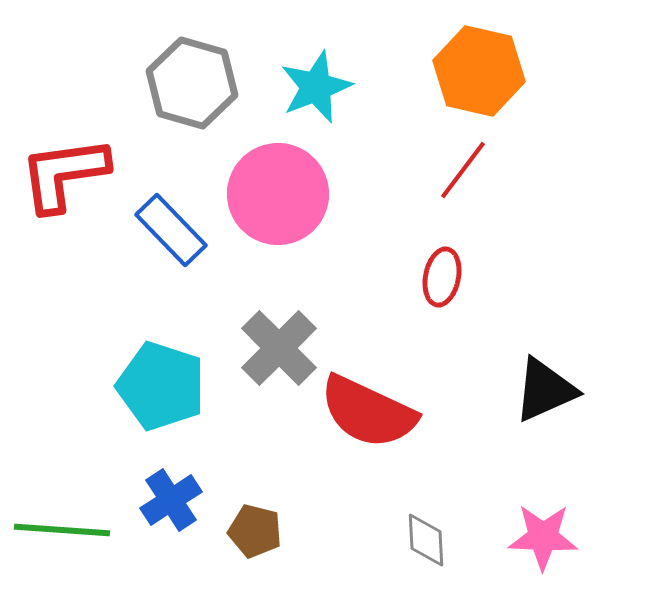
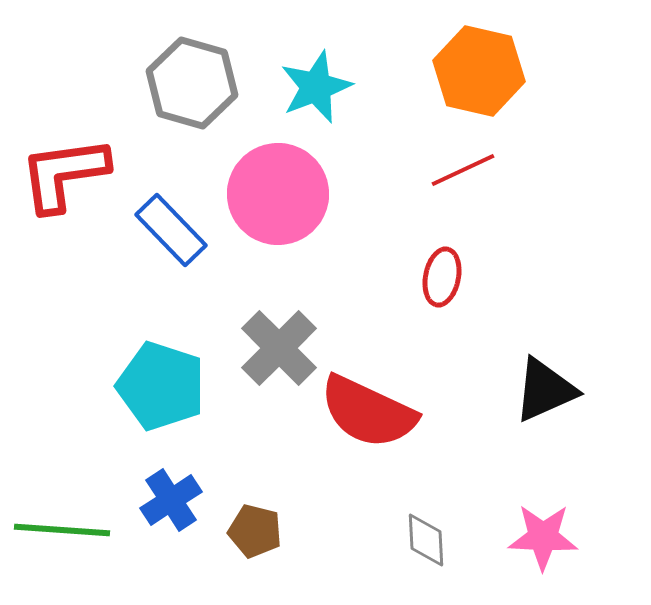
red line: rotated 28 degrees clockwise
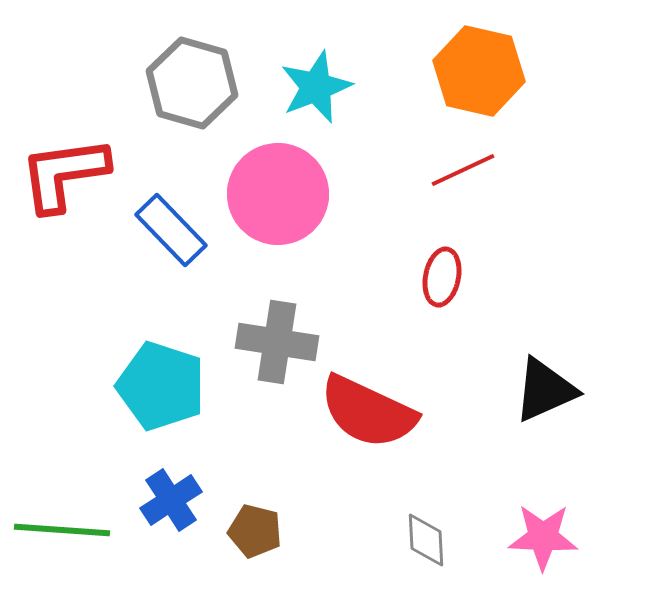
gray cross: moved 2 px left, 6 px up; rotated 36 degrees counterclockwise
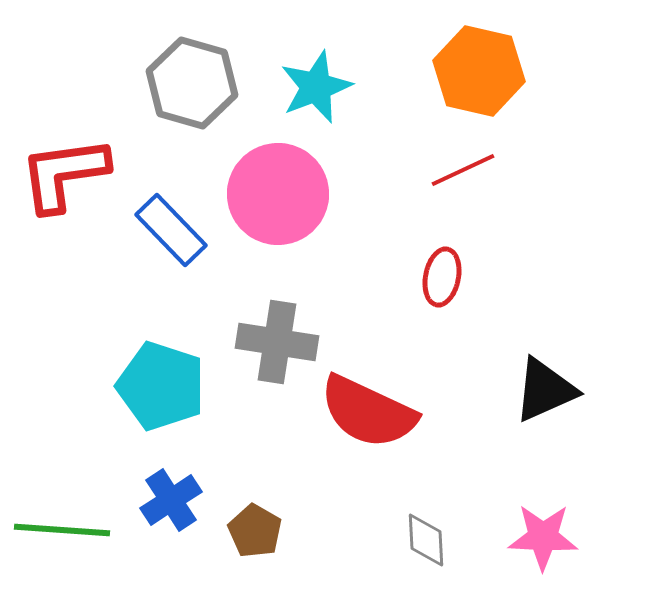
brown pentagon: rotated 16 degrees clockwise
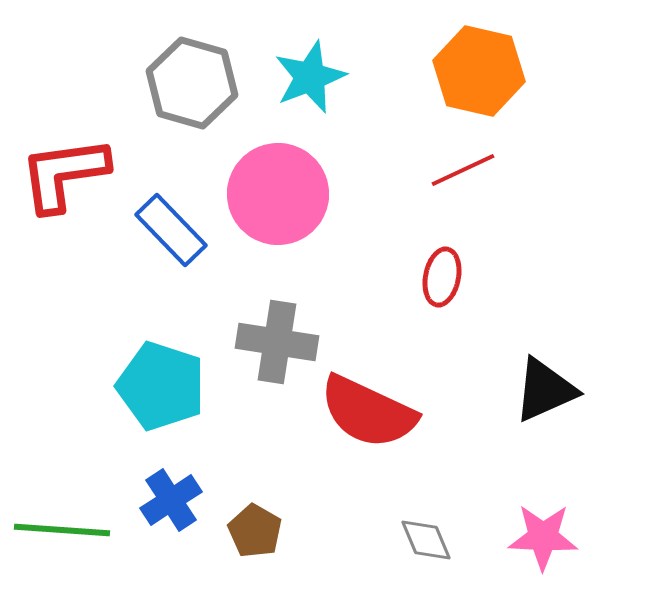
cyan star: moved 6 px left, 10 px up
gray diamond: rotated 20 degrees counterclockwise
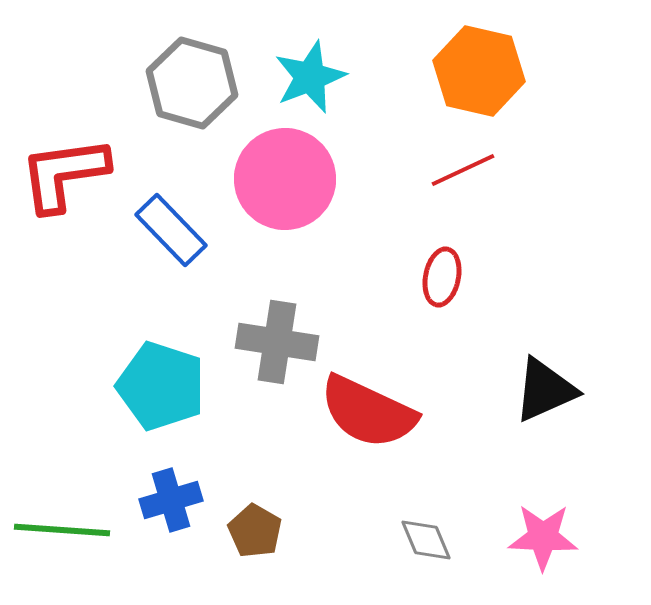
pink circle: moved 7 px right, 15 px up
blue cross: rotated 16 degrees clockwise
